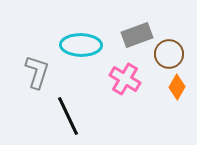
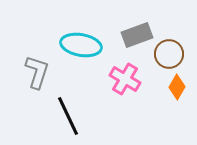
cyan ellipse: rotated 9 degrees clockwise
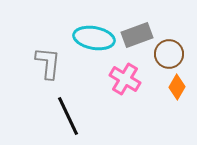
cyan ellipse: moved 13 px right, 7 px up
gray L-shape: moved 11 px right, 9 px up; rotated 12 degrees counterclockwise
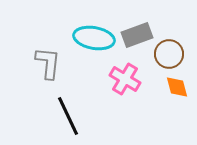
orange diamond: rotated 45 degrees counterclockwise
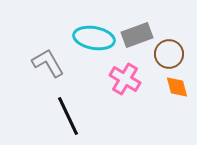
gray L-shape: rotated 36 degrees counterclockwise
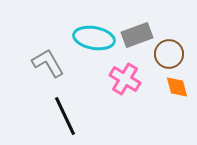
black line: moved 3 px left
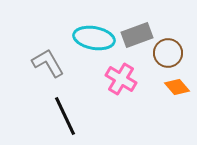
brown circle: moved 1 px left, 1 px up
pink cross: moved 4 px left
orange diamond: rotated 25 degrees counterclockwise
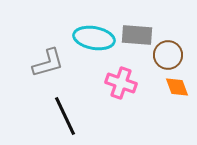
gray rectangle: rotated 24 degrees clockwise
brown circle: moved 2 px down
gray L-shape: rotated 104 degrees clockwise
pink cross: moved 4 px down; rotated 12 degrees counterclockwise
orange diamond: rotated 20 degrees clockwise
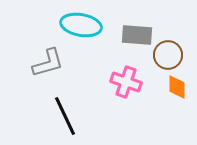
cyan ellipse: moved 13 px left, 13 px up
pink cross: moved 5 px right, 1 px up
orange diamond: rotated 20 degrees clockwise
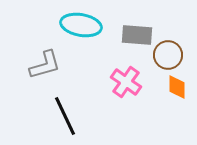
gray L-shape: moved 3 px left, 2 px down
pink cross: rotated 16 degrees clockwise
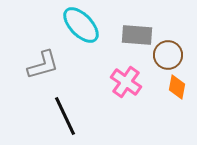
cyan ellipse: rotated 36 degrees clockwise
gray L-shape: moved 2 px left
orange diamond: rotated 10 degrees clockwise
